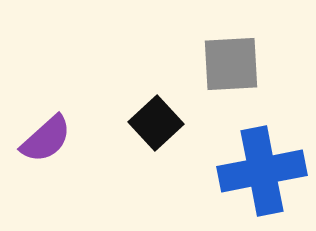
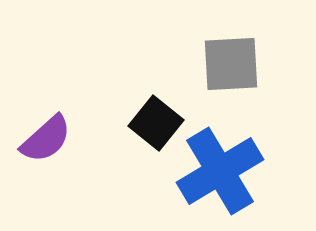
black square: rotated 8 degrees counterclockwise
blue cross: moved 42 px left; rotated 20 degrees counterclockwise
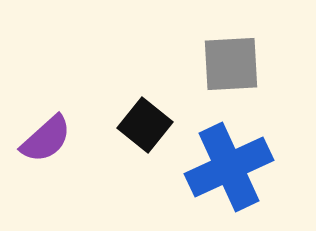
black square: moved 11 px left, 2 px down
blue cross: moved 9 px right, 4 px up; rotated 6 degrees clockwise
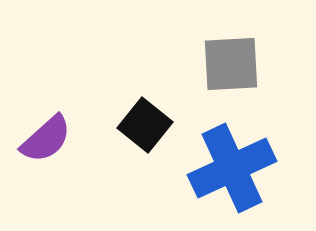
blue cross: moved 3 px right, 1 px down
